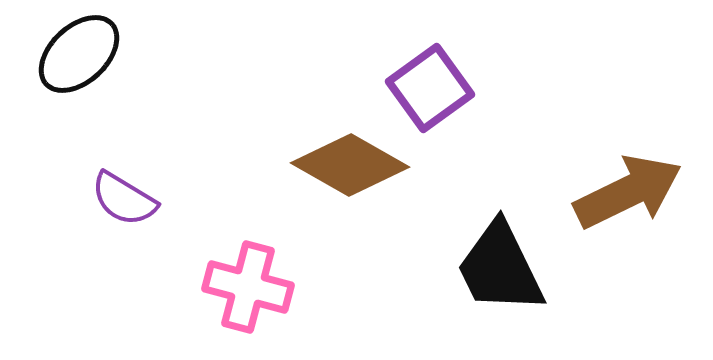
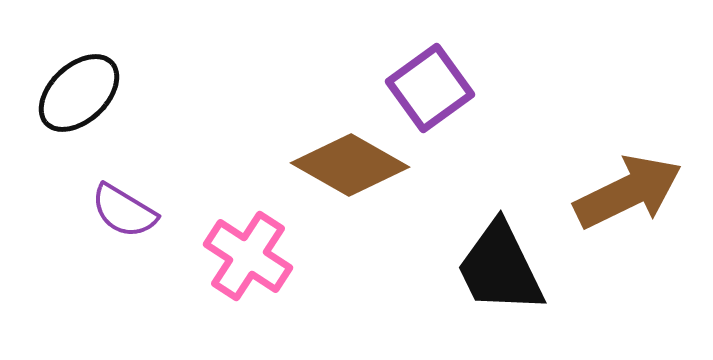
black ellipse: moved 39 px down
purple semicircle: moved 12 px down
pink cross: moved 31 px up; rotated 18 degrees clockwise
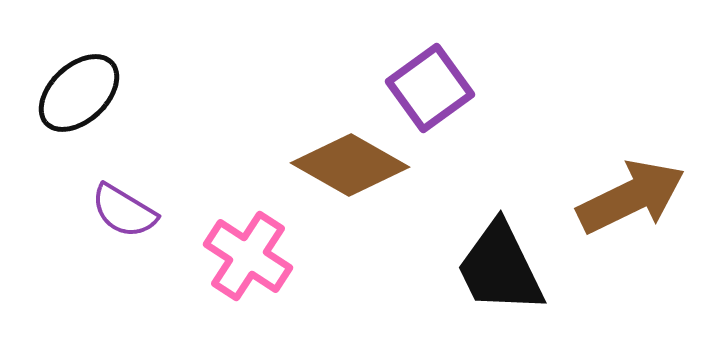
brown arrow: moved 3 px right, 5 px down
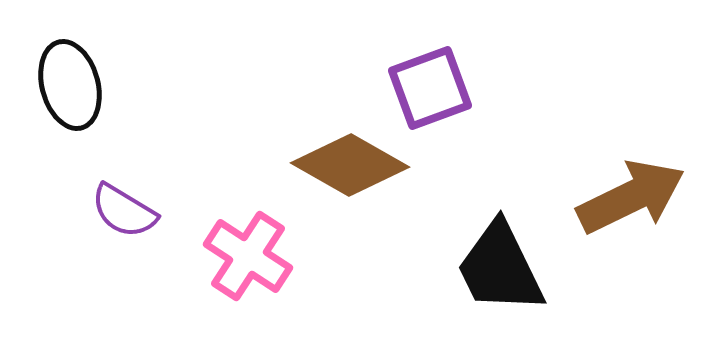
purple square: rotated 16 degrees clockwise
black ellipse: moved 9 px left, 8 px up; rotated 62 degrees counterclockwise
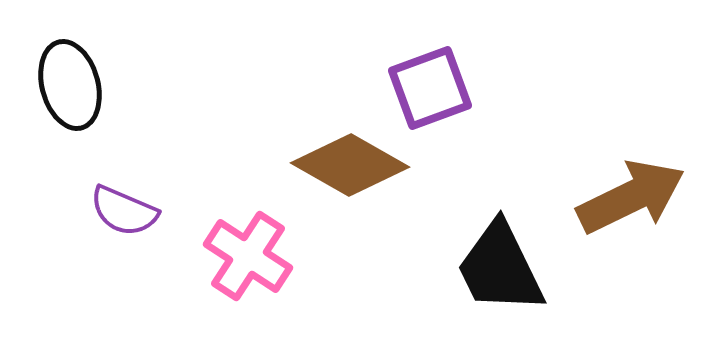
purple semicircle: rotated 8 degrees counterclockwise
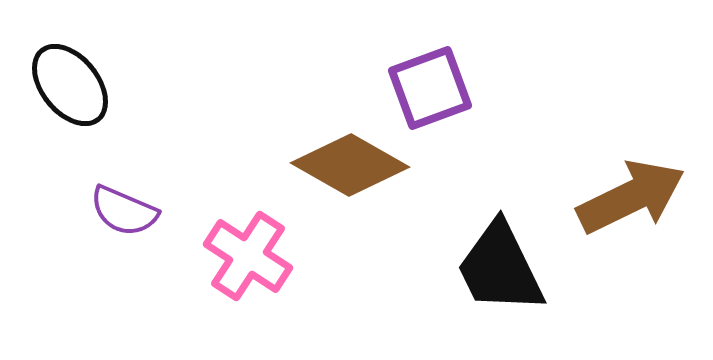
black ellipse: rotated 24 degrees counterclockwise
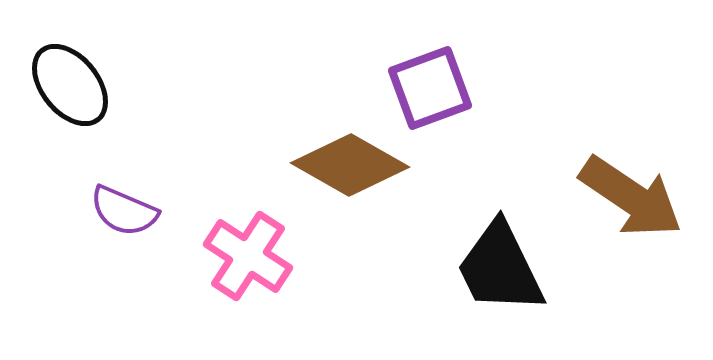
brown arrow: rotated 60 degrees clockwise
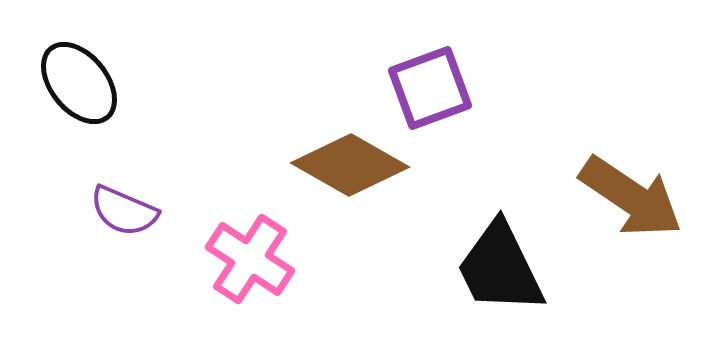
black ellipse: moved 9 px right, 2 px up
pink cross: moved 2 px right, 3 px down
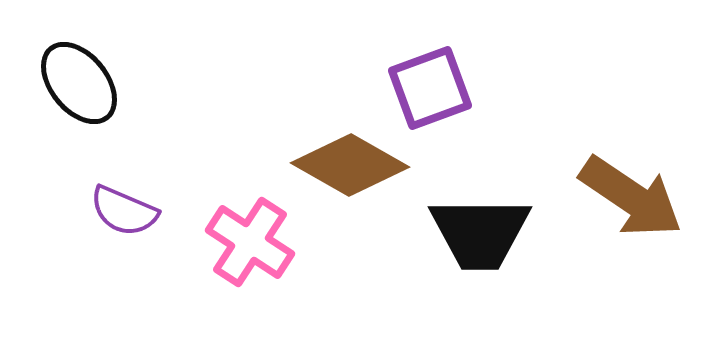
pink cross: moved 17 px up
black trapezoid: moved 20 px left, 35 px up; rotated 64 degrees counterclockwise
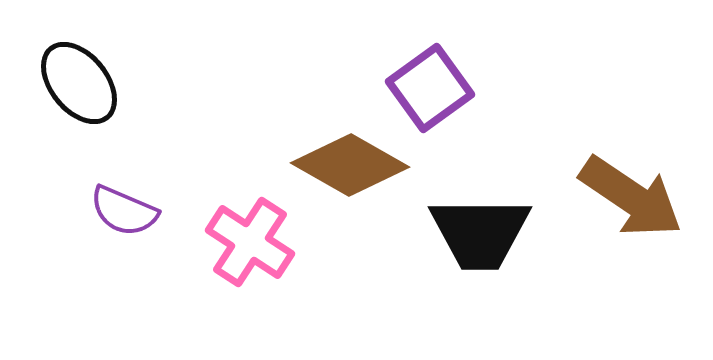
purple square: rotated 16 degrees counterclockwise
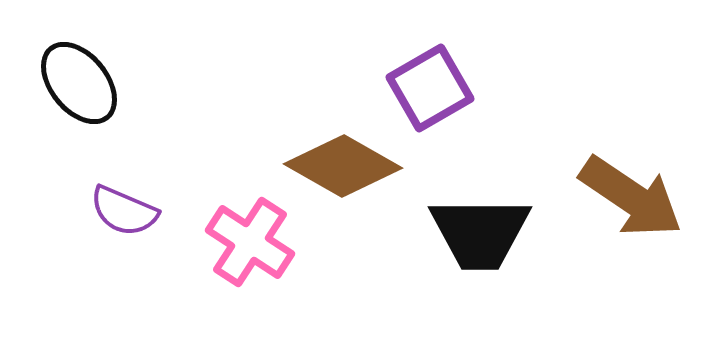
purple square: rotated 6 degrees clockwise
brown diamond: moved 7 px left, 1 px down
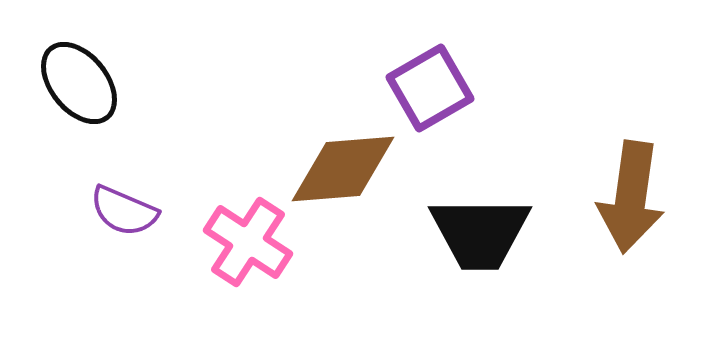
brown diamond: moved 3 px down; rotated 34 degrees counterclockwise
brown arrow: rotated 64 degrees clockwise
pink cross: moved 2 px left
